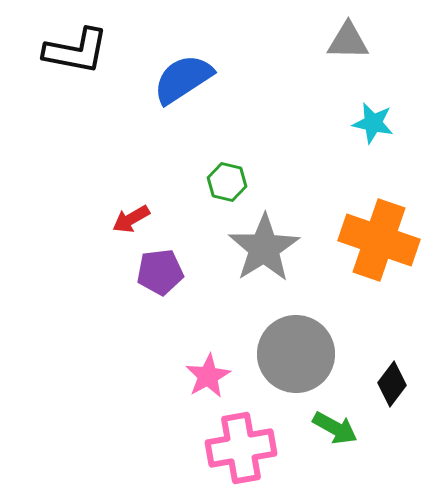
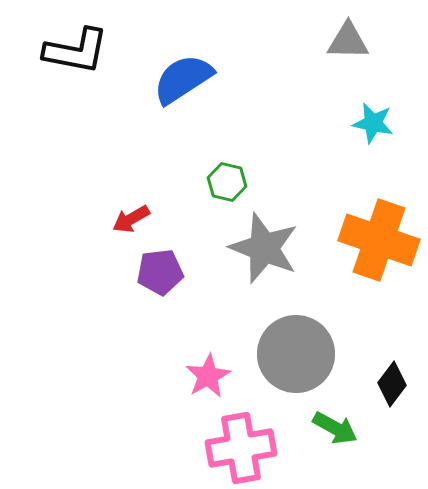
gray star: rotated 18 degrees counterclockwise
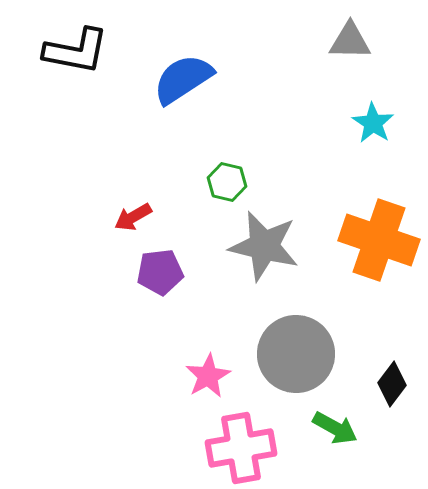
gray triangle: moved 2 px right
cyan star: rotated 21 degrees clockwise
red arrow: moved 2 px right, 2 px up
gray star: moved 2 px up; rotated 8 degrees counterclockwise
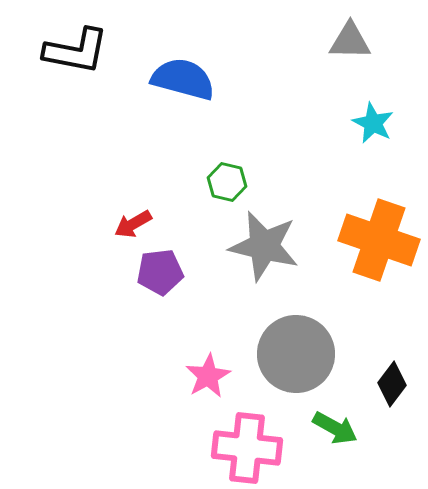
blue semicircle: rotated 48 degrees clockwise
cyan star: rotated 6 degrees counterclockwise
red arrow: moved 7 px down
pink cross: moved 6 px right; rotated 16 degrees clockwise
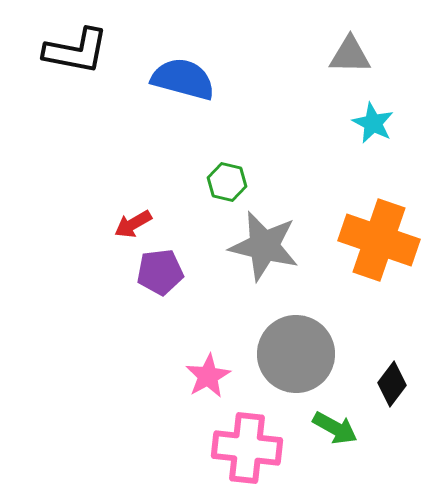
gray triangle: moved 14 px down
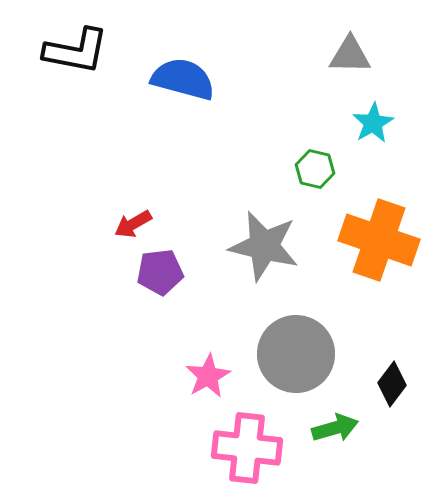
cyan star: rotated 15 degrees clockwise
green hexagon: moved 88 px right, 13 px up
green arrow: rotated 45 degrees counterclockwise
